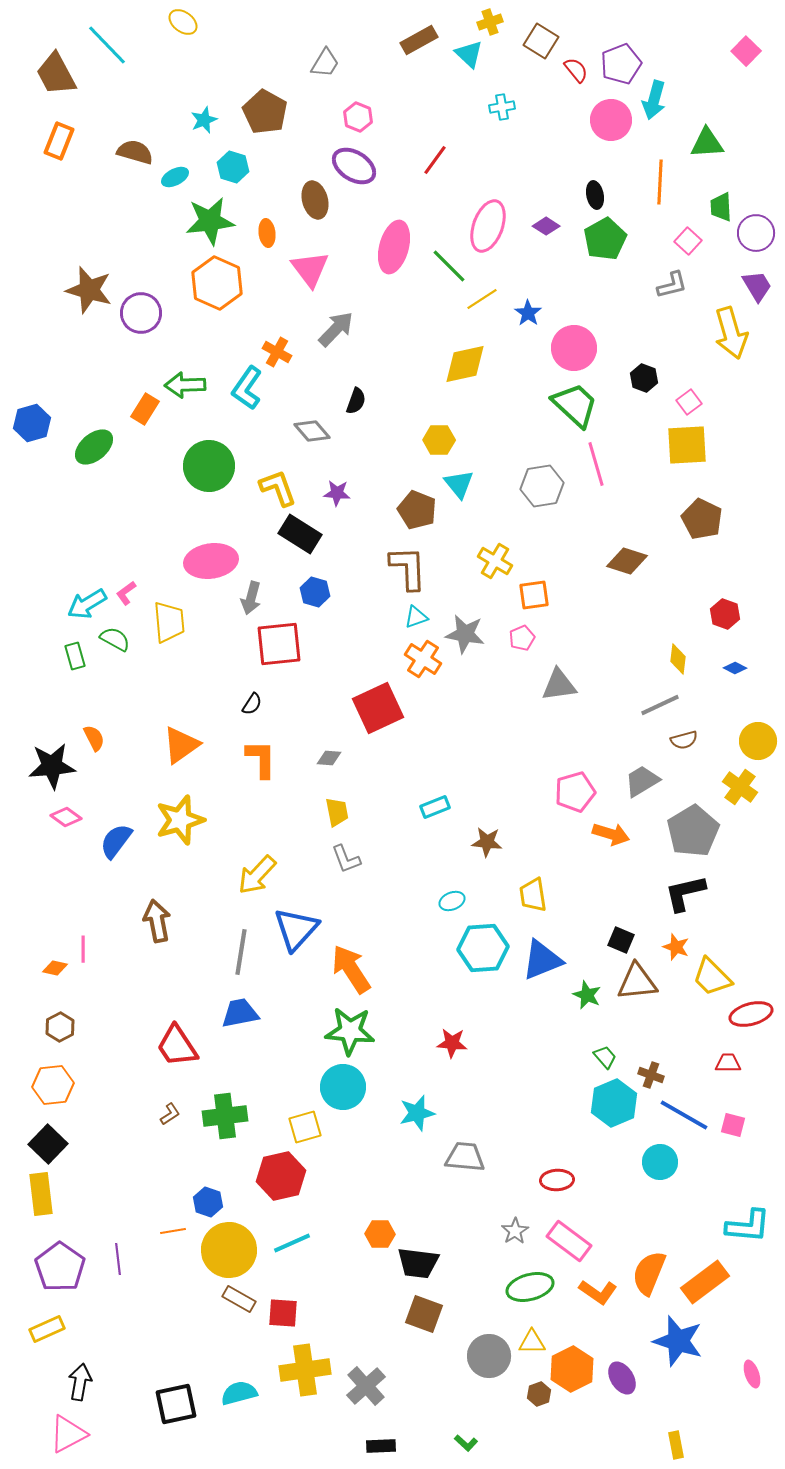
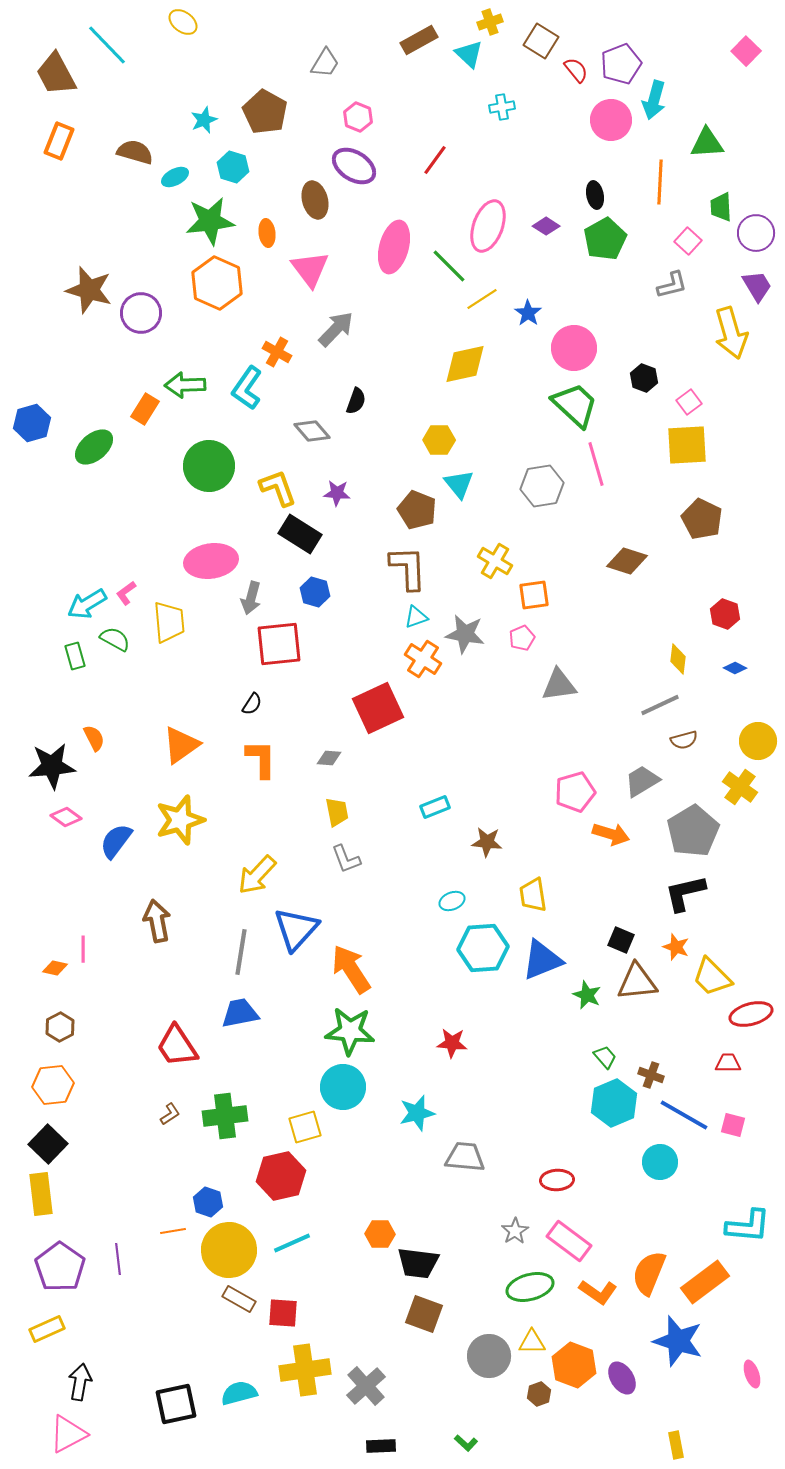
orange hexagon at (572, 1369): moved 2 px right, 4 px up; rotated 12 degrees counterclockwise
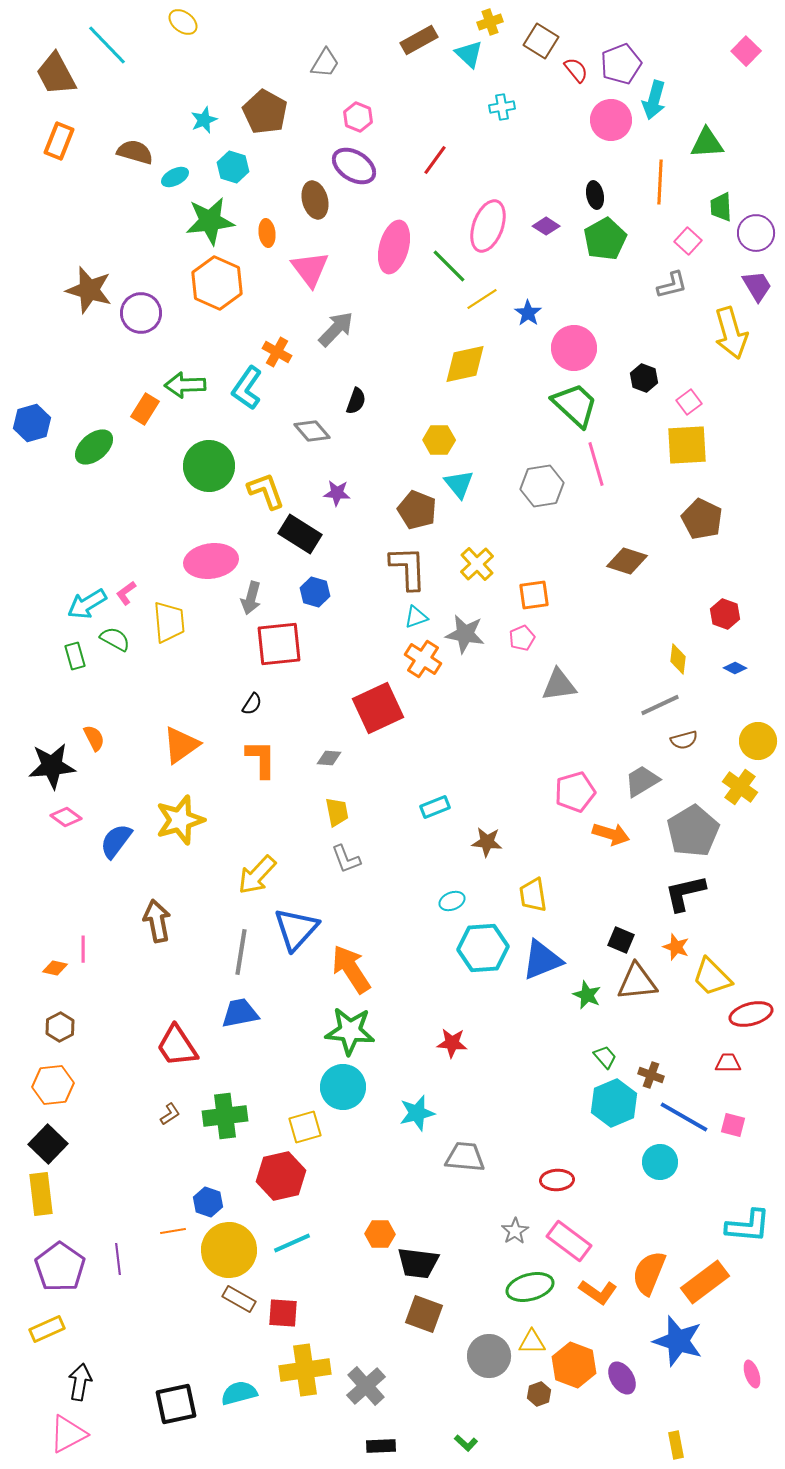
yellow L-shape at (278, 488): moved 12 px left, 3 px down
yellow cross at (495, 561): moved 18 px left, 3 px down; rotated 16 degrees clockwise
blue line at (684, 1115): moved 2 px down
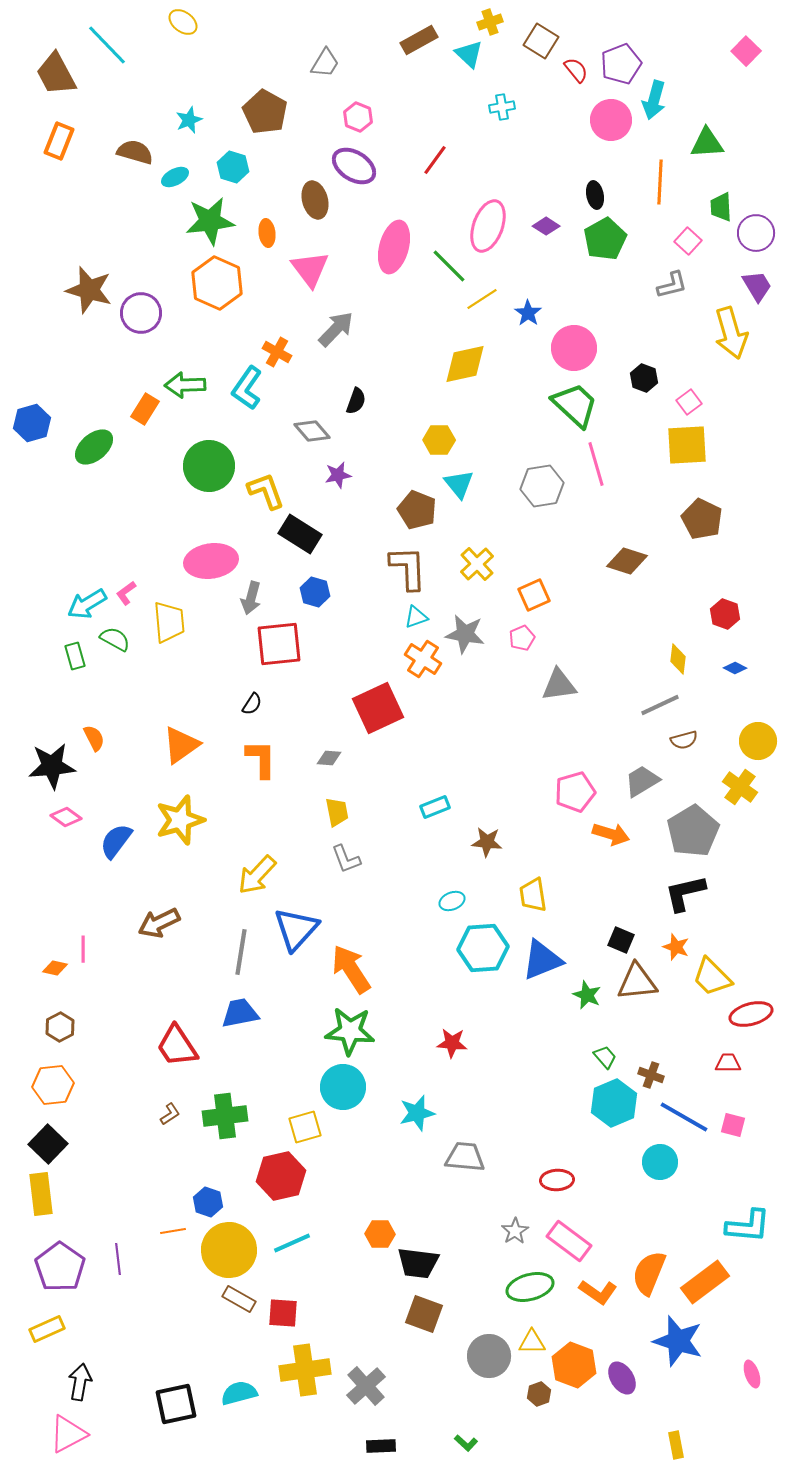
cyan star at (204, 120): moved 15 px left
purple star at (337, 493): moved 1 px right, 18 px up; rotated 16 degrees counterclockwise
orange square at (534, 595): rotated 16 degrees counterclockwise
brown arrow at (157, 921): moved 2 px right, 2 px down; rotated 105 degrees counterclockwise
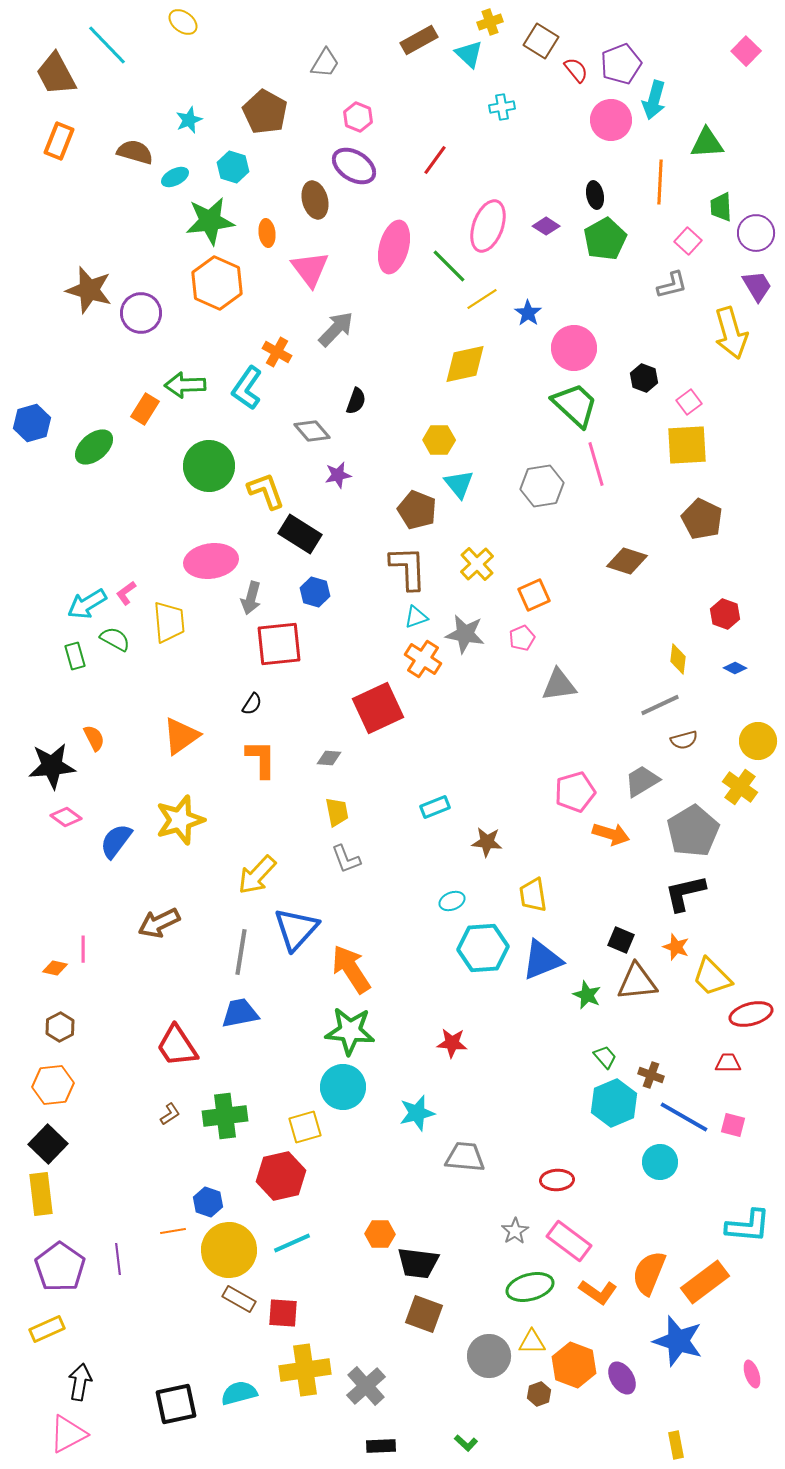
orange triangle at (181, 745): moved 9 px up
